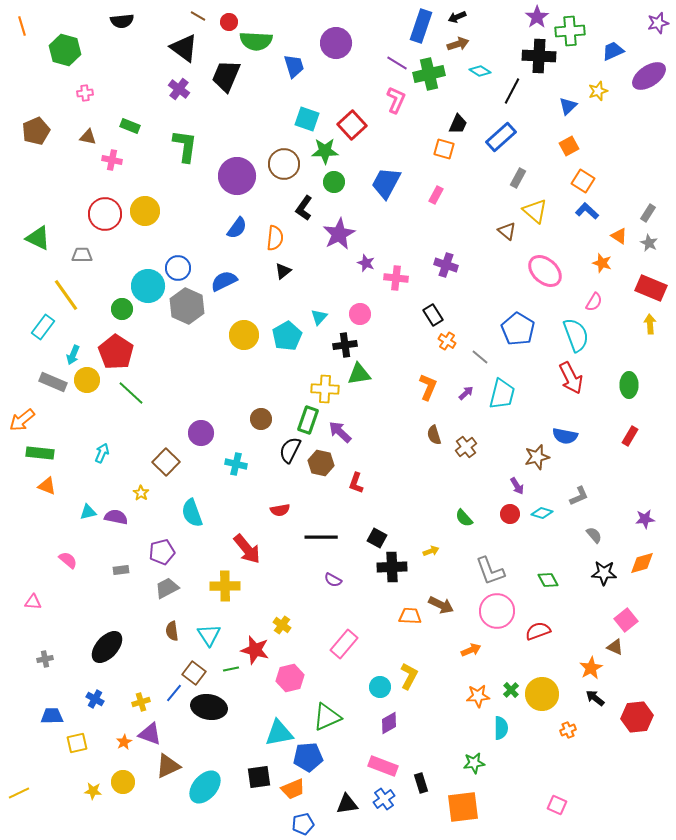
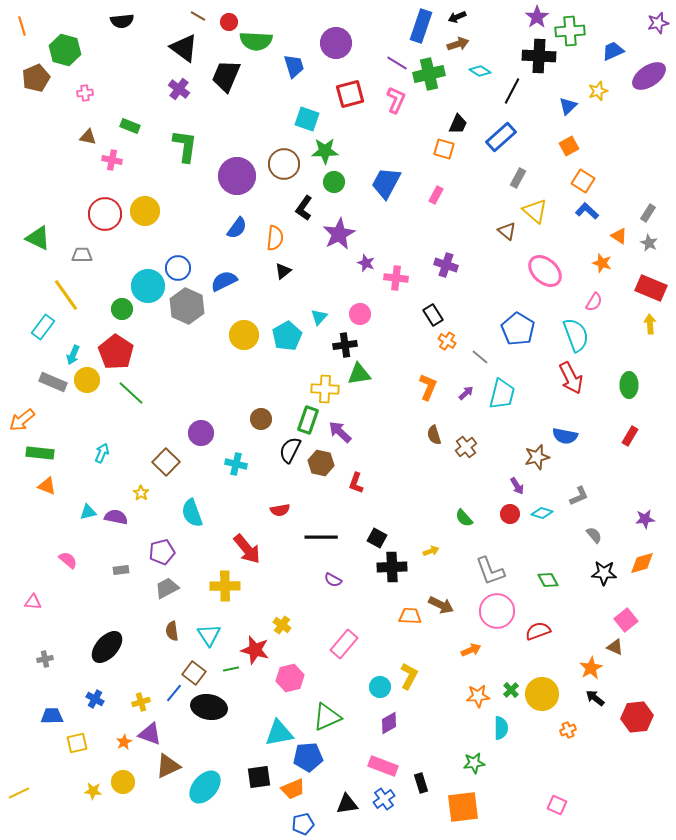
red square at (352, 125): moved 2 px left, 31 px up; rotated 28 degrees clockwise
brown pentagon at (36, 131): moved 53 px up
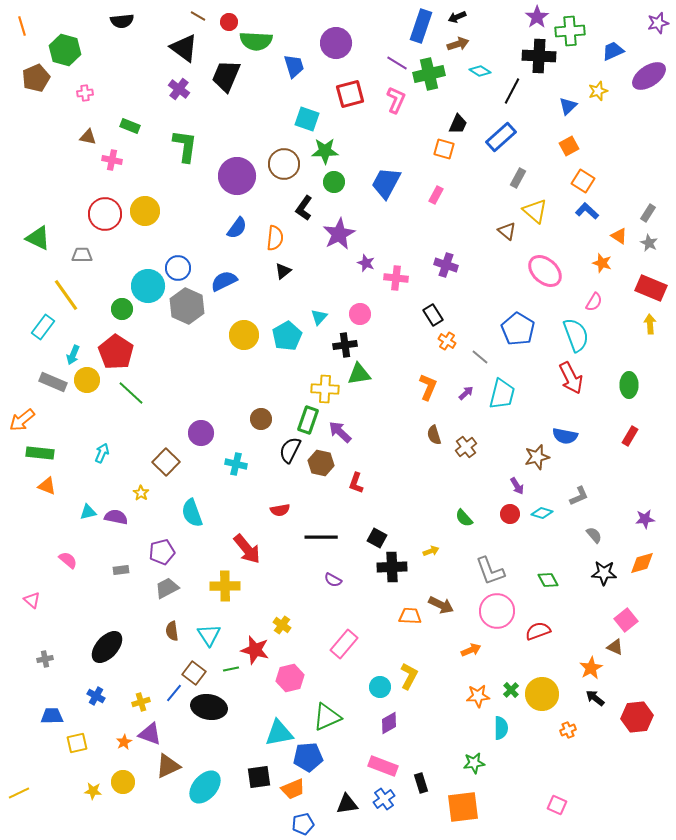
pink triangle at (33, 602): moved 1 px left, 2 px up; rotated 36 degrees clockwise
blue cross at (95, 699): moved 1 px right, 3 px up
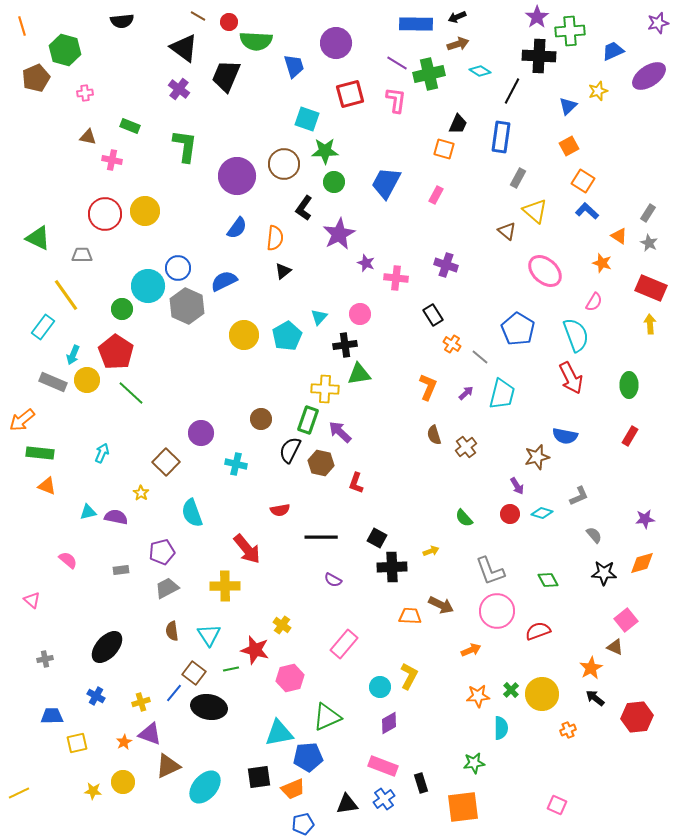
blue rectangle at (421, 26): moved 5 px left, 2 px up; rotated 72 degrees clockwise
pink L-shape at (396, 100): rotated 16 degrees counterclockwise
blue rectangle at (501, 137): rotated 40 degrees counterclockwise
orange cross at (447, 341): moved 5 px right, 3 px down
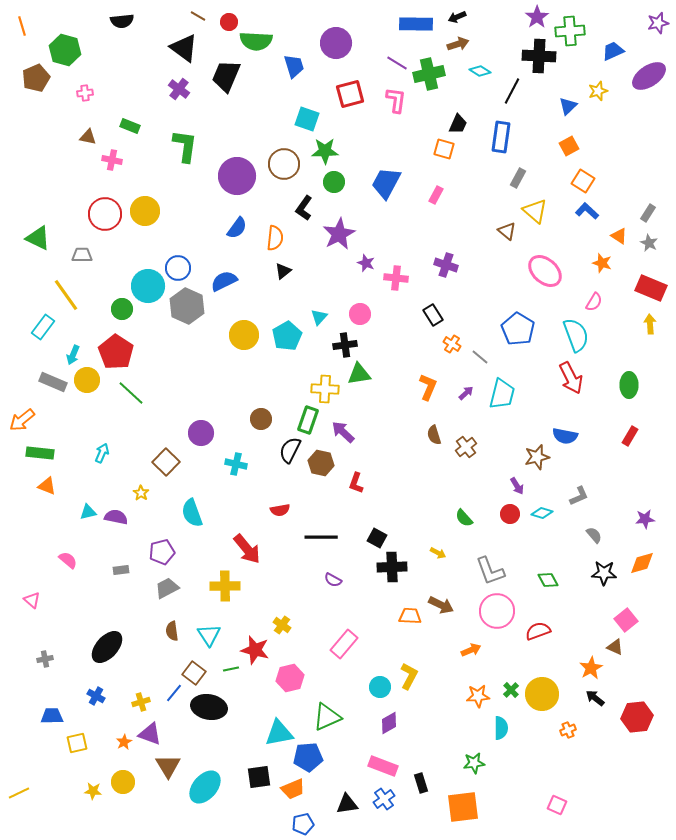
purple arrow at (340, 432): moved 3 px right
yellow arrow at (431, 551): moved 7 px right, 2 px down; rotated 49 degrees clockwise
brown triangle at (168, 766): rotated 36 degrees counterclockwise
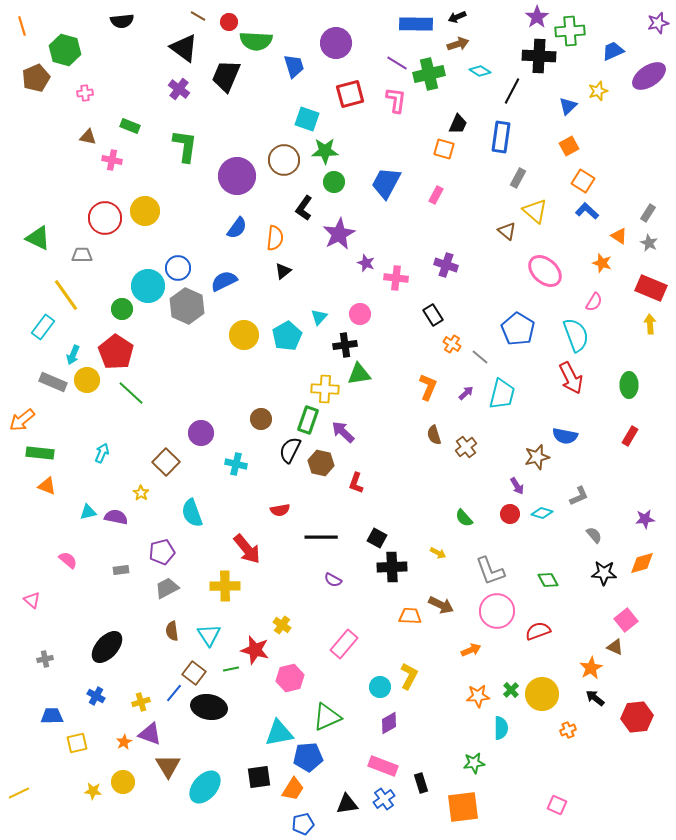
brown circle at (284, 164): moved 4 px up
red circle at (105, 214): moved 4 px down
orange trapezoid at (293, 789): rotated 35 degrees counterclockwise
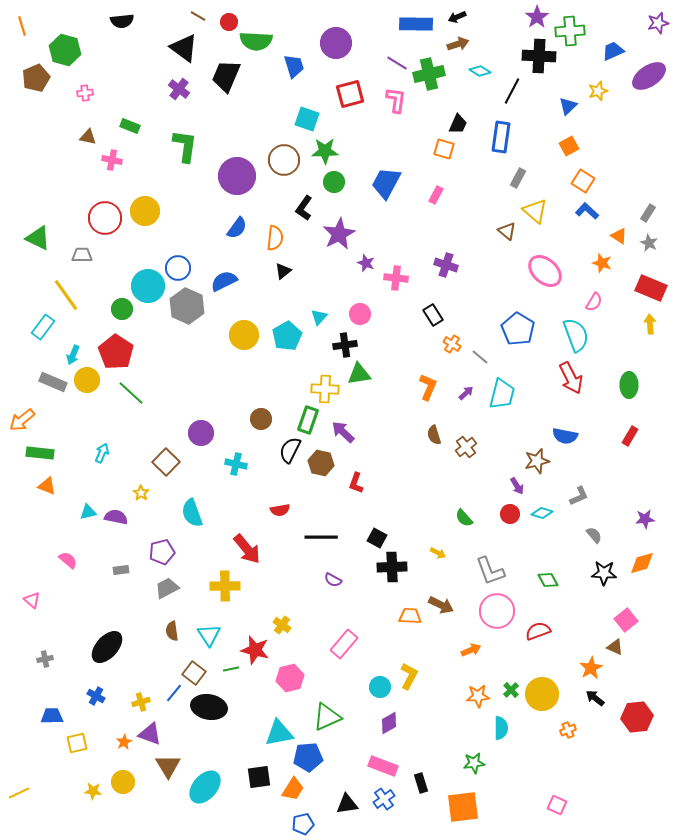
brown star at (537, 457): moved 4 px down
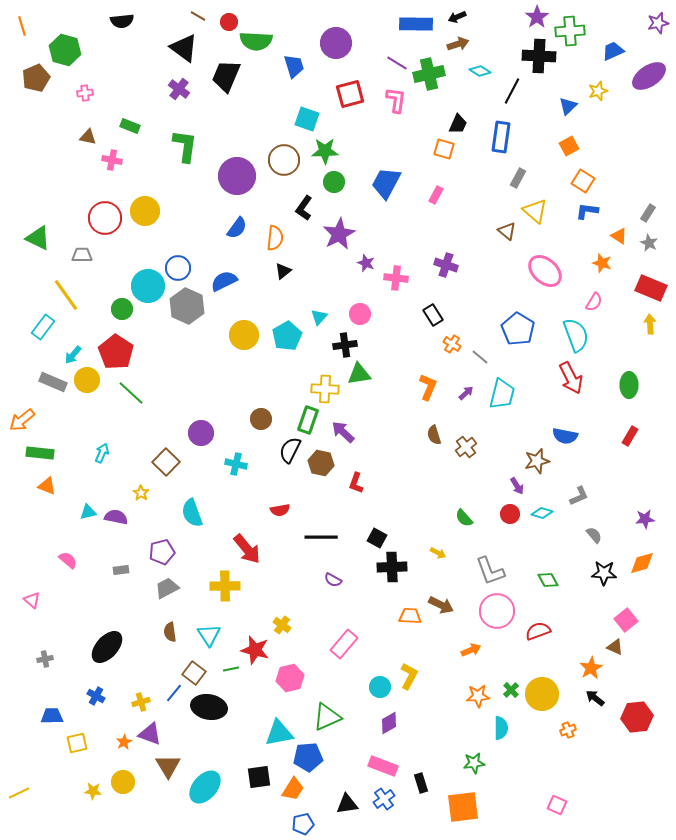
blue L-shape at (587, 211): rotated 35 degrees counterclockwise
cyan arrow at (73, 355): rotated 18 degrees clockwise
brown semicircle at (172, 631): moved 2 px left, 1 px down
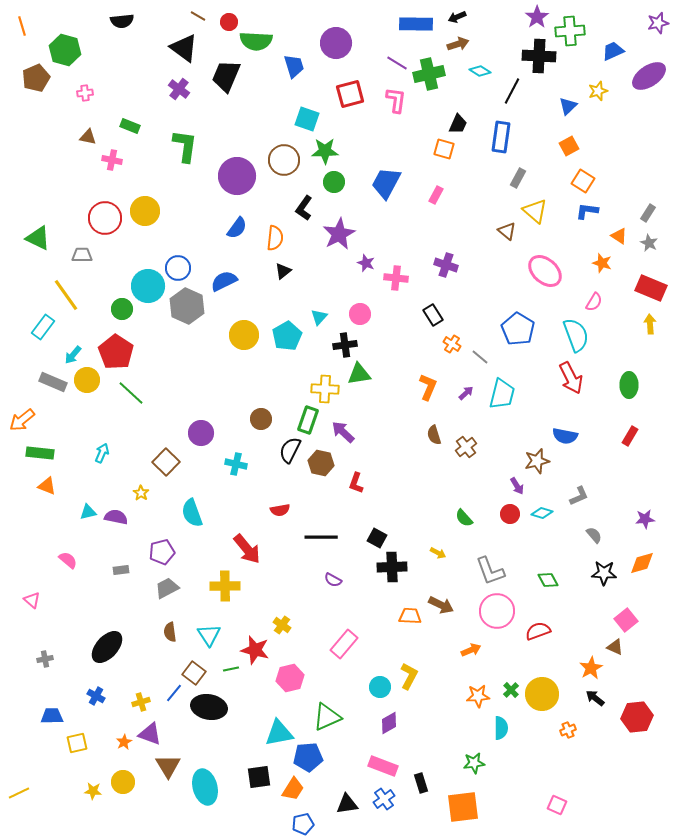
cyan ellipse at (205, 787): rotated 56 degrees counterclockwise
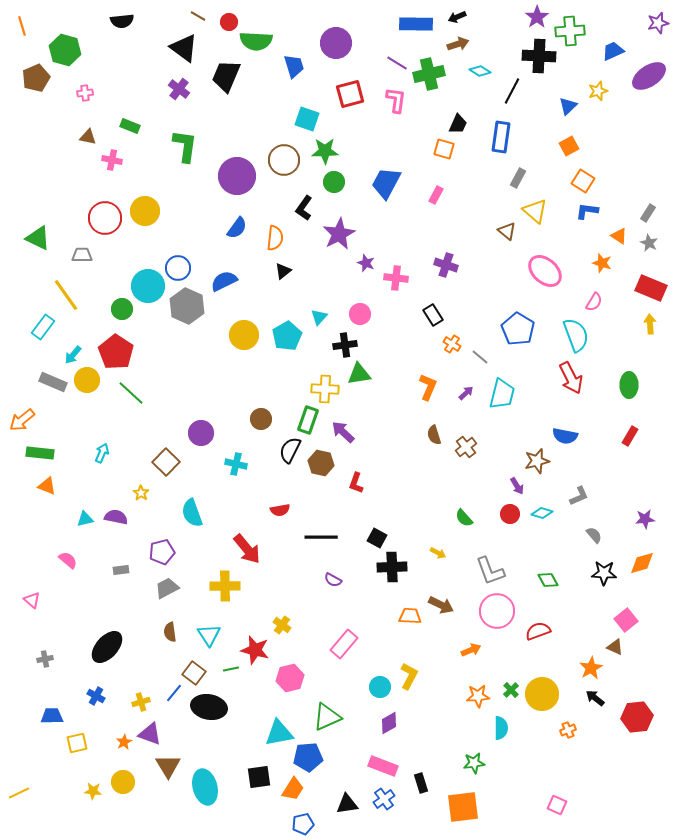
cyan triangle at (88, 512): moved 3 px left, 7 px down
